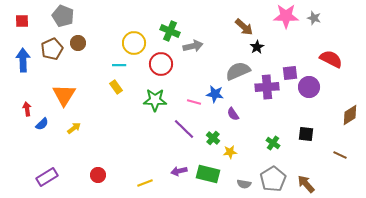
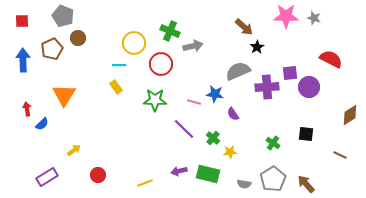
brown circle at (78, 43): moved 5 px up
yellow arrow at (74, 128): moved 22 px down
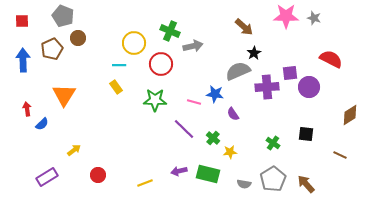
black star at (257, 47): moved 3 px left, 6 px down
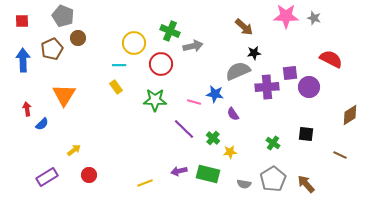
black star at (254, 53): rotated 24 degrees clockwise
red circle at (98, 175): moved 9 px left
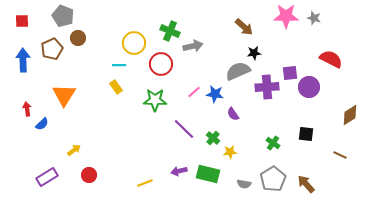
pink line at (194, 102): moved 10 px up; rotated 56 degrees counterclockwise
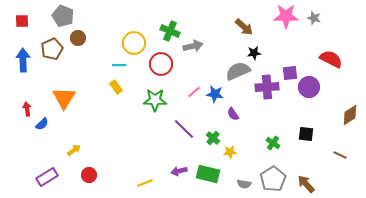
orange triangle at (64, 95): moved 3 px down
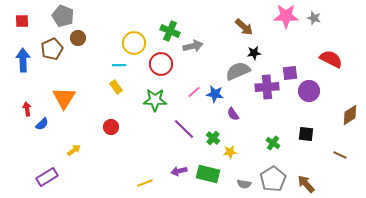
purple circle at (309, 87): moved 4 px down
red circle at (89, 175): moved 22 px right, 48 px up
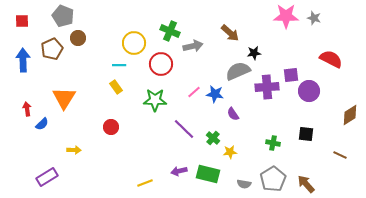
brown arrow at (244, 27): moved 14 px left, 6 px down
purple square at (290, 73): moved 1 px right, 2 px down
green cross at (273, 143): rotated 24 degrees counterclockwise
yellow arrow at (74, 150): rotated 40 degrees clockwise
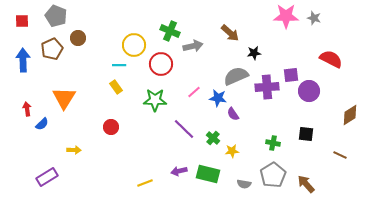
gray pentagon at (63, 16): moved 7 px left
yellow circle at (134, 43): moved 2 px down
gray semicircle at (238, 71): moved 2 px left, 5 px down
blue star at (215, 94): moved 3 px right, 4 px down
yellow star at (230, 152): moved 2 px right, 1 px up
gray pentagon at (273, 179): moved 4 px up
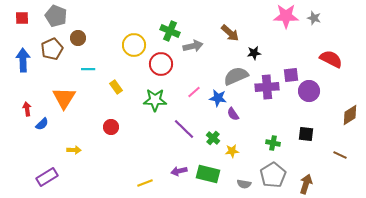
red square at (22, 21): moved 3 px up
cyan line at (119, 65): moved 31 px left, 4 px down
brown arrow at (306, 184): rotated 60 degrees clockwise
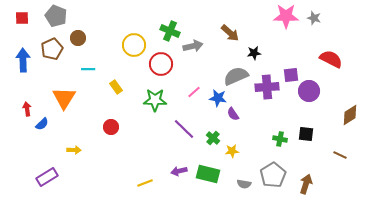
green cross at (273, 143): moved 7 px right, 4 px up
